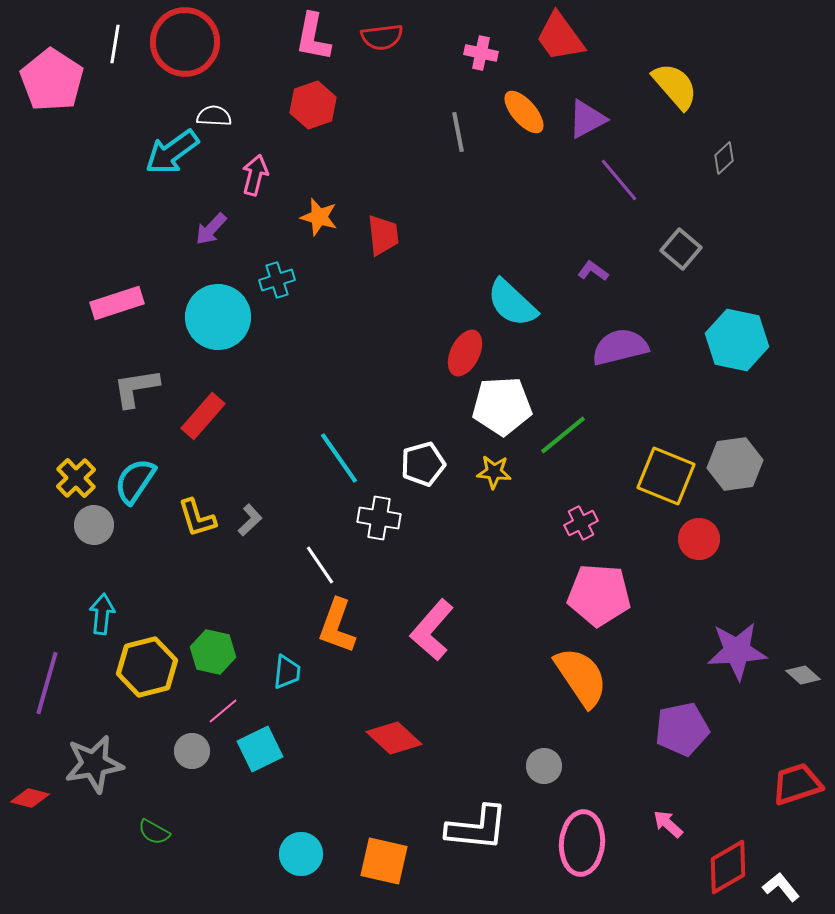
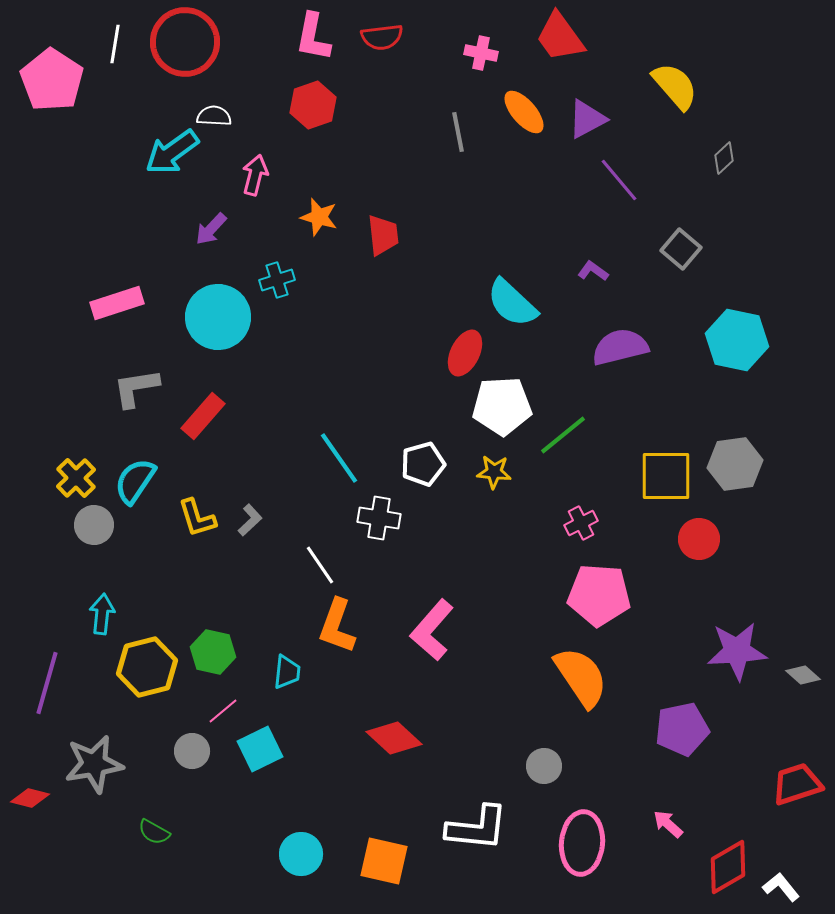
yellow square at (666, 476): rotated 22 degrees counterclockwise
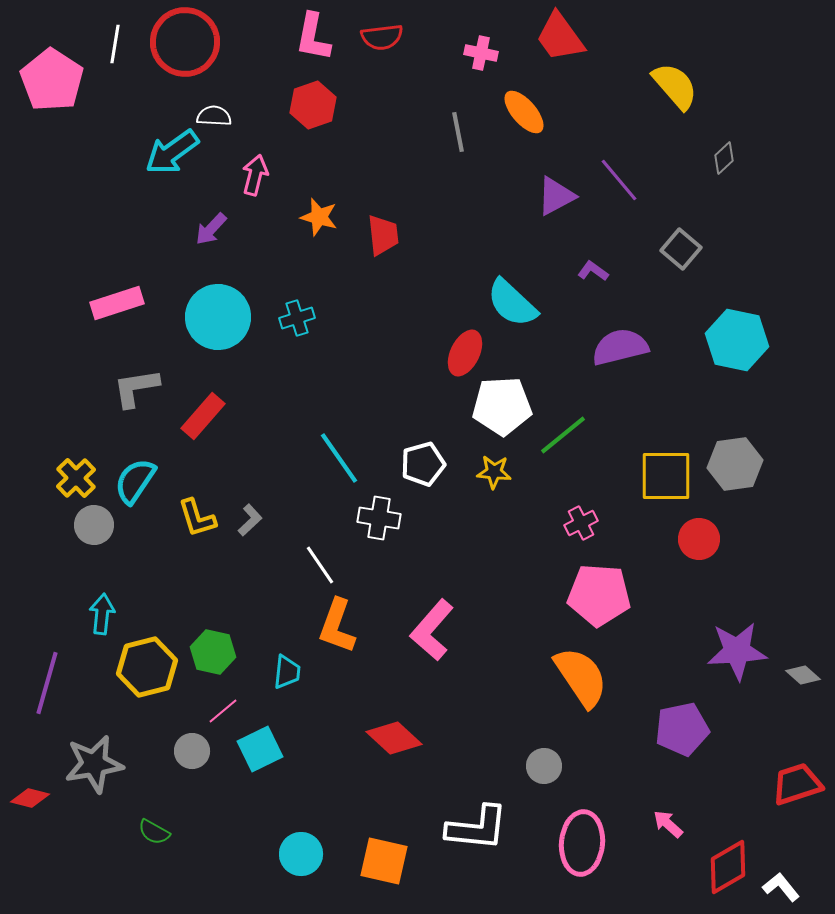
purple triangle at (587, 119): moved 31 px left, 77 px down
cyan cross at (277, 280): moved 20 px right, 38 px down
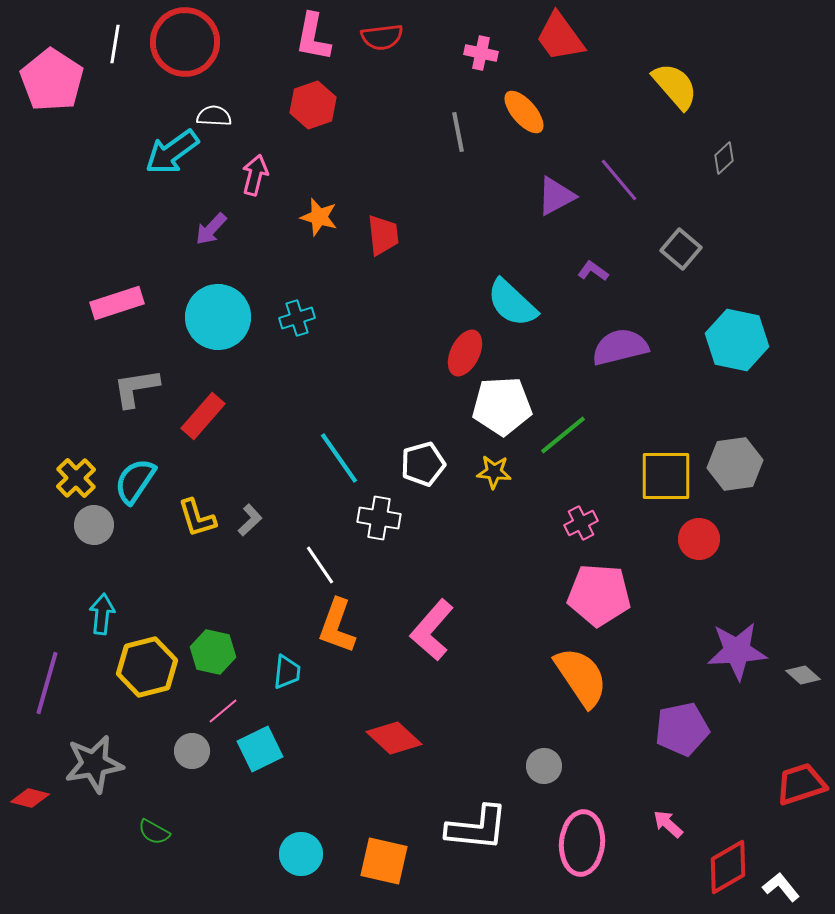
red trapezoid at (797, 784): moved 4 px right
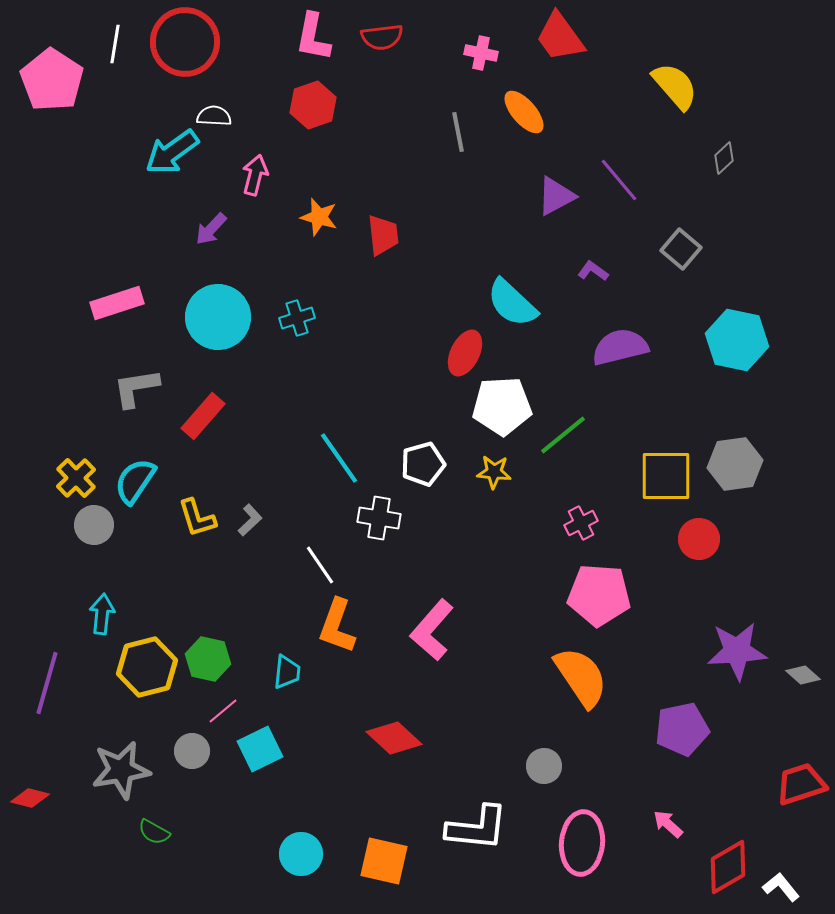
green hexagon at (213, 652): moved 5 px left, 7 px down
gray star at (94, 764): moved 27 px right, 6 px down
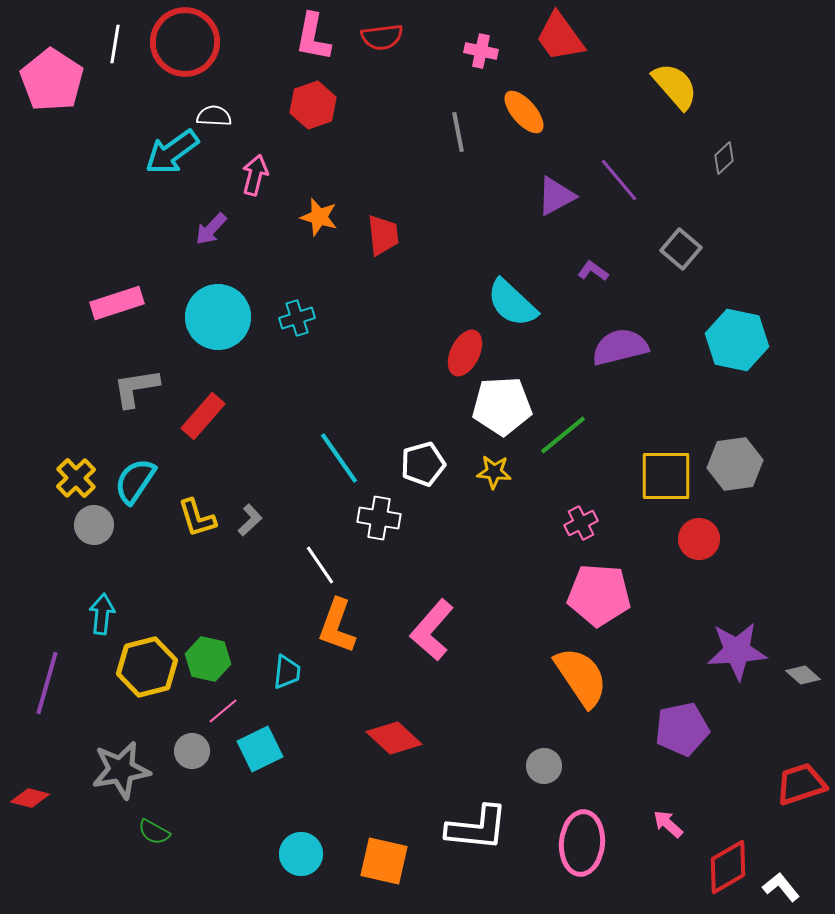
pink cross at (481, 53): moved 2 px up
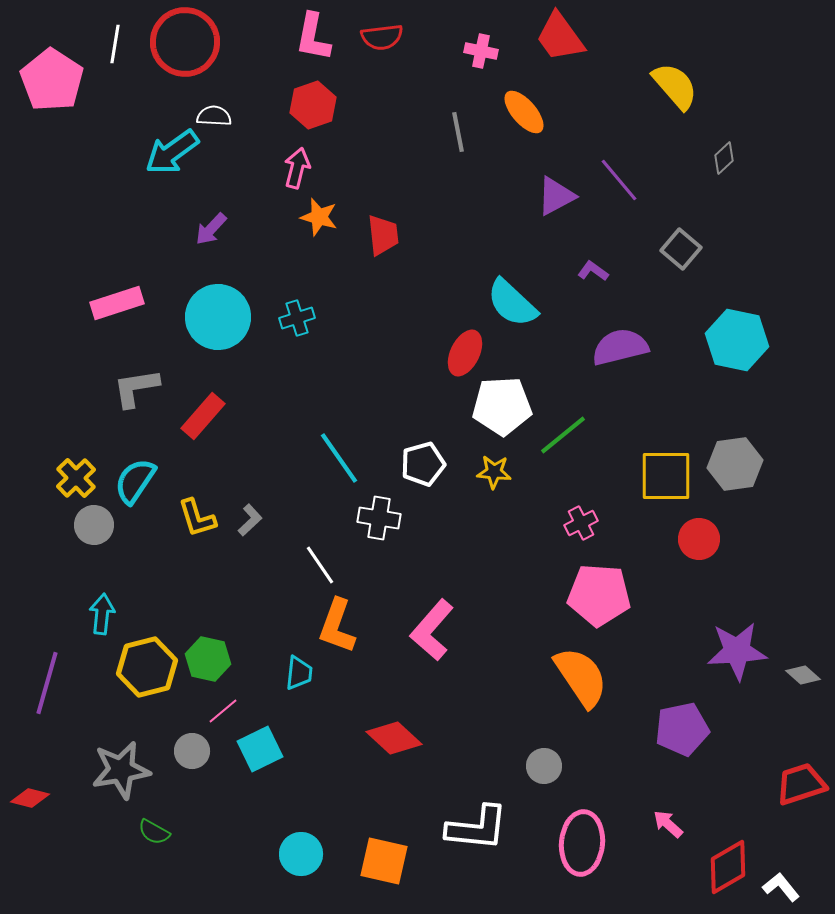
pink arrow at (255, 175): moved 42 px right, 7 px up
cyan trapezoid at (287, 672): moved 12 px right, 1 px down
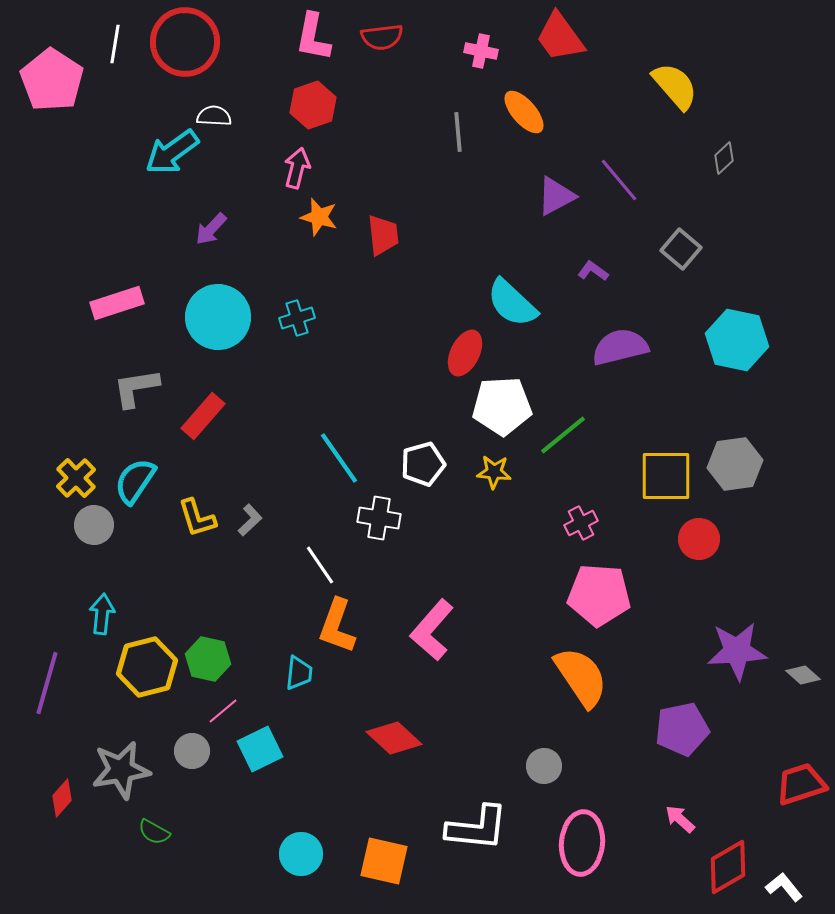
gray line at (458, 132): rotated 6 degrees clockwise
red diamond at (30, 798): moved 32 px right; rotated 63 degrees counterclockwise
pink arrow at (668, 824): moved 12 px right, 5 px up
white L-shape at (781, 887): moved 3 px right
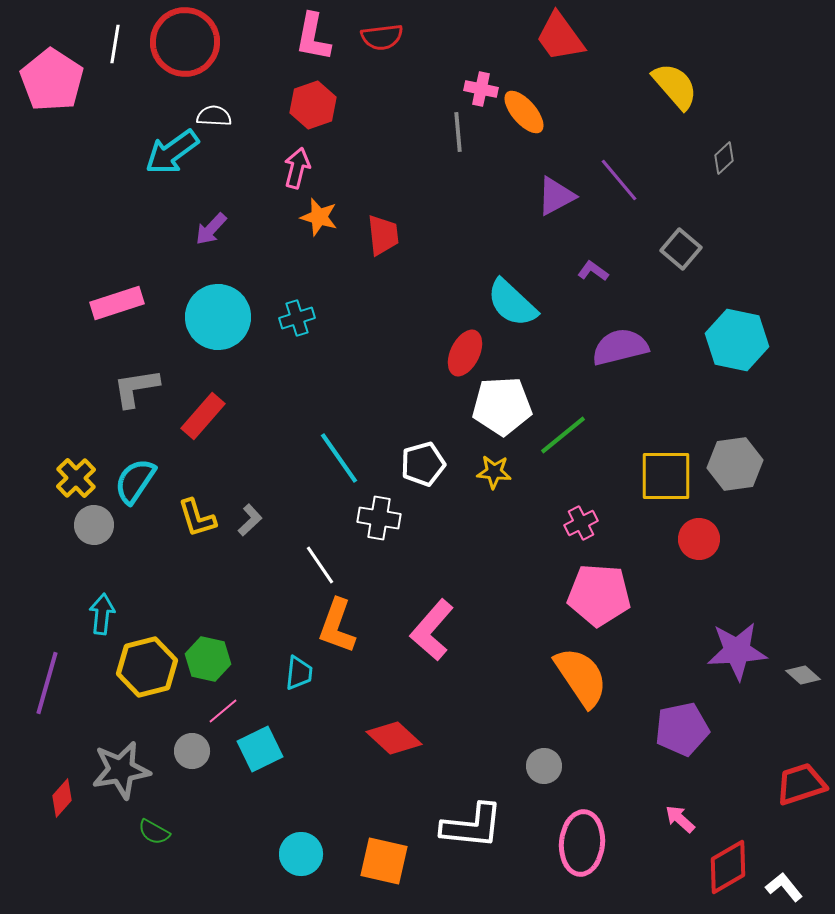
pink cross at (481, 51): moved 38 px down
white L-shape at (477, 828): moved 5 px left, 2 px up
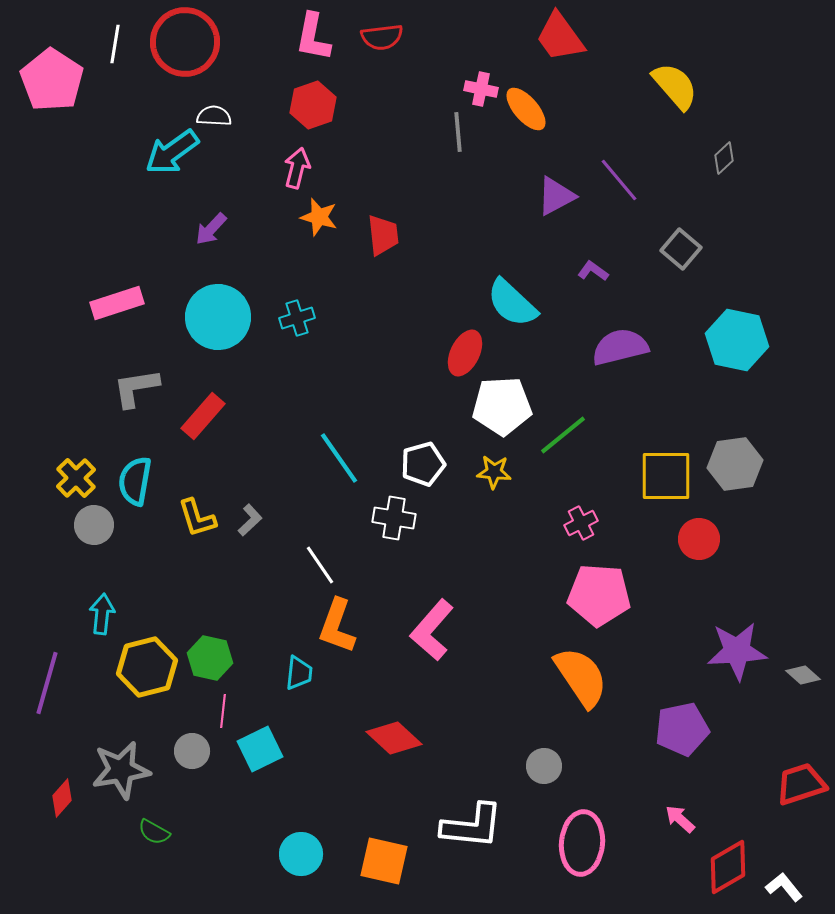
orange ellipse at (524, 112): moved 2 px right, 3 px up
cyan semicircle at (135, 481): rotated 24 degrees counterclockwise
white cross at (379, 518): moved 15 px right
green hexagon at (208, 659): moved 2 px right, 1 px up
pink line at (223, 711): rotated 44 degrees counterclockwise
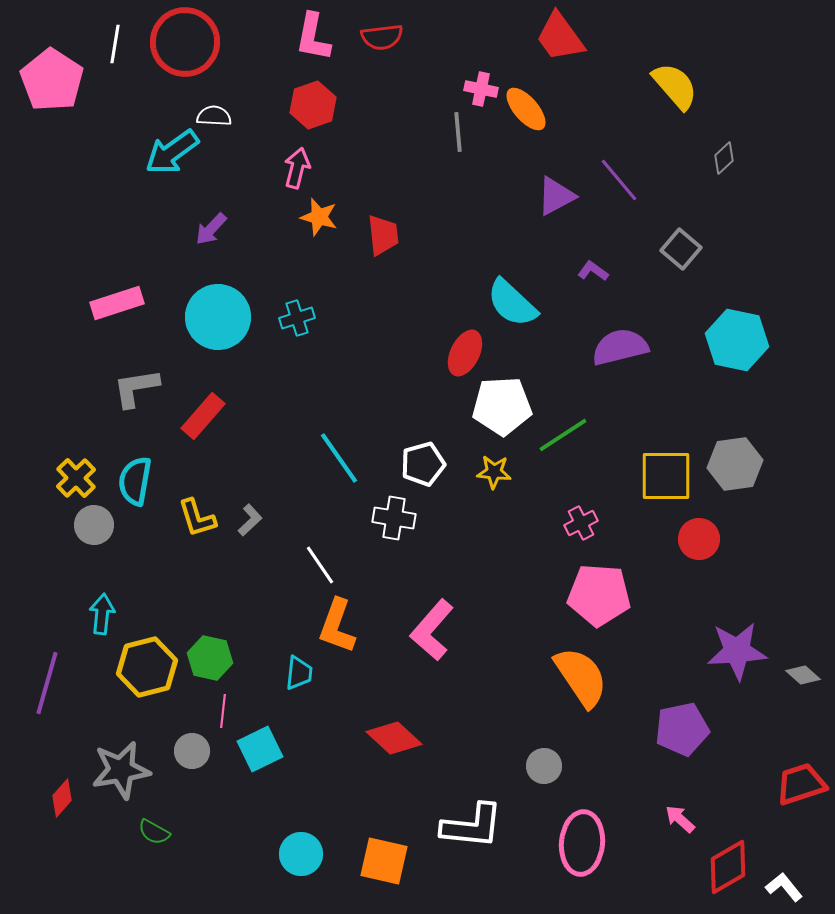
green line at (563, 435): rotated 6 degrees clockwise
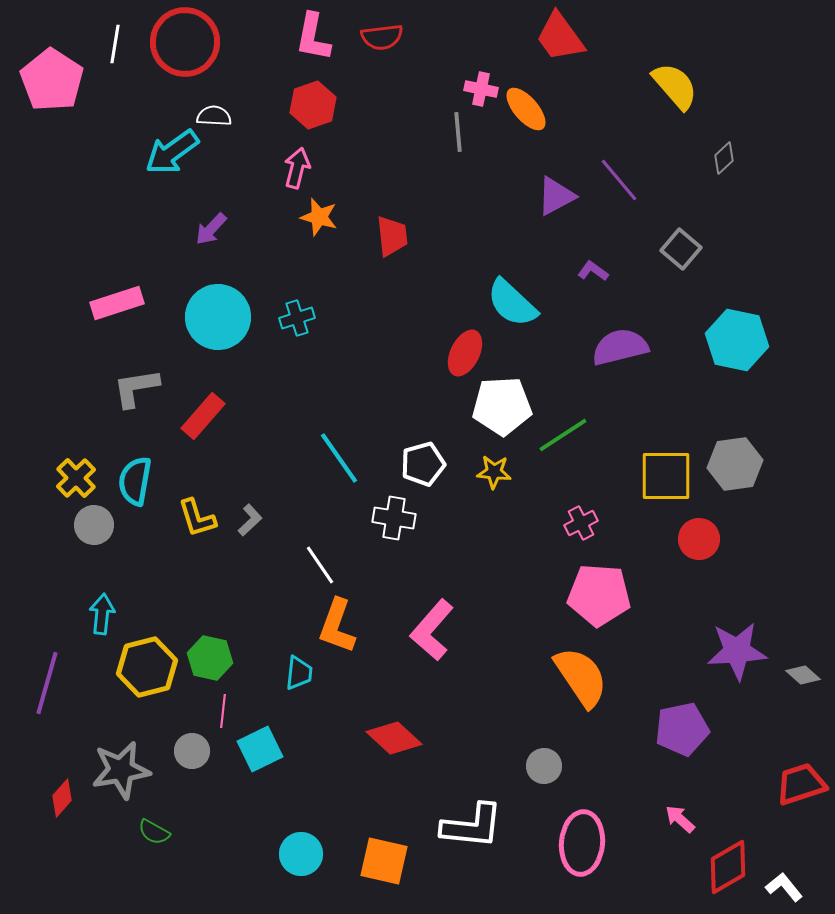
red trapezoid at (383, 235): moved 9 px right, 1 px down
